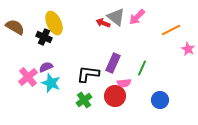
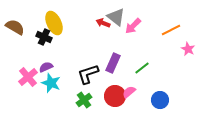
pink arrow: moved 4 px left, 9 px down
green line: rotated 28 degrees clockwise
black L-shape: rotated 25 degrees counterclockwise
pink semicircle: moved 5 px right, 9 px down; rotated 144 degrees clockwise
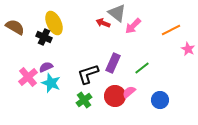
gray triangle: moved 1 px right, 4 px up
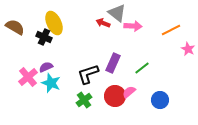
pink arrow: rotated 132 degrees counterclockwise
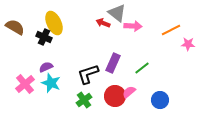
pink star: moved 5 px up; rotated 24 degrees counterclockwise
pink cross: moved 3 px left, 7 px down
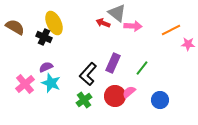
green line: rotated 14 degrees counterclockwise
black L-shape: rotated 30 degrees counterclockwise
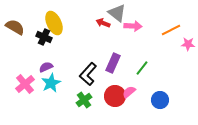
cyan star: rotated 24 degrees clockwise
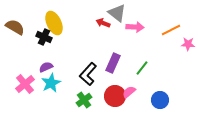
pink arrow: moved 2 px right, 1 px down
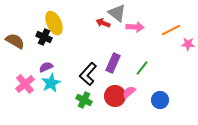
brown semicircle: moved 14 px down
green cross: rotated 28 degrees counterclockwise
